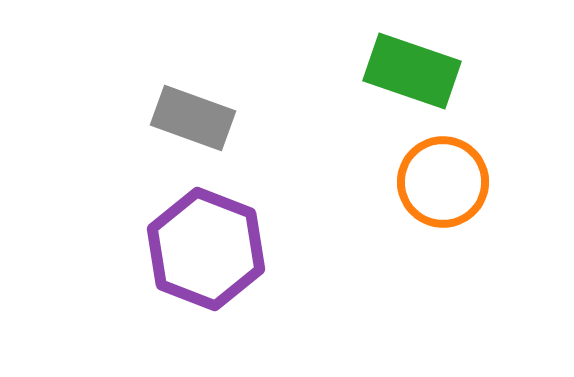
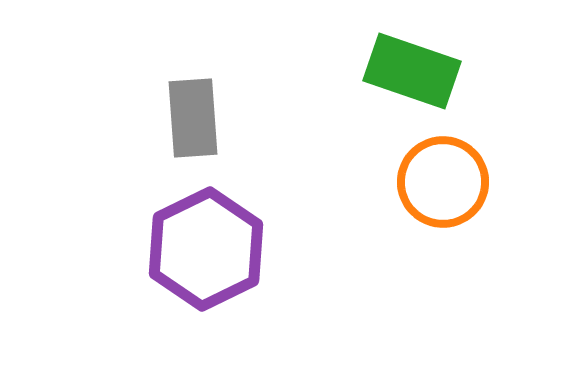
gray rectangle: rotated 66 degrees clockwise
purple hexagon: rotated 13 degrees clockwise
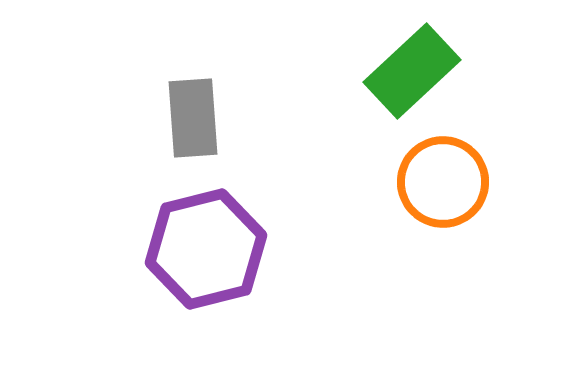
green rectangle: rotated 62 degrees counterclockwise
purple hexagon: rotated 12 degrees clockwise
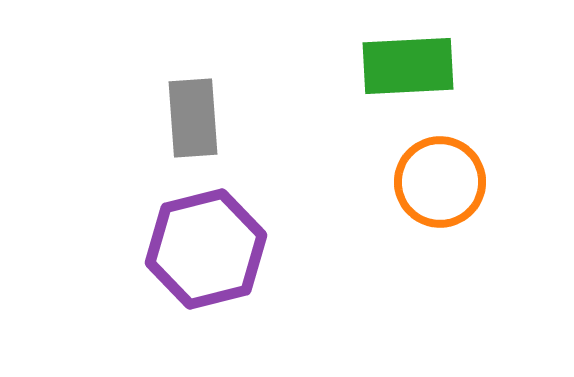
green rectangle: moved 4 px left, 5 px up; rotated 40 degrees clockwise
orange circle: moved 3 px left
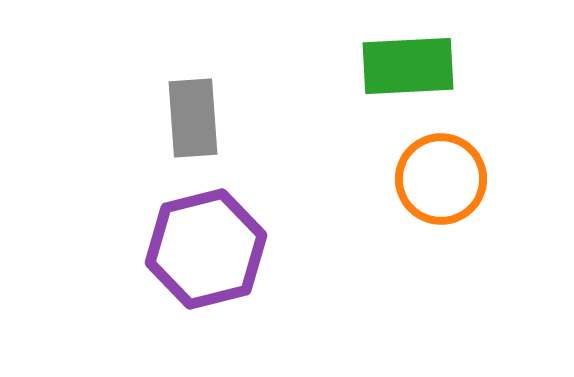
orange circle: moved 1 px right, 3 px up
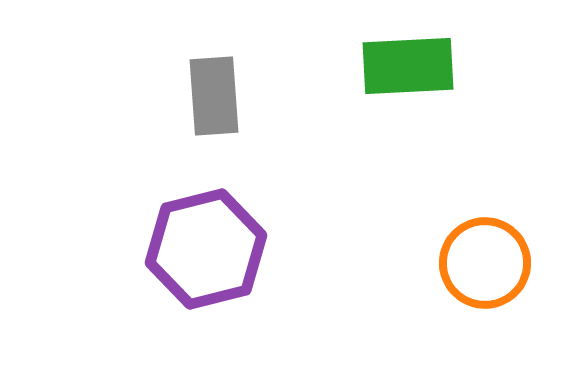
gray rectangle: moved 21 px right, 22 px up
orange circle: moved 44 px right, 84 px down
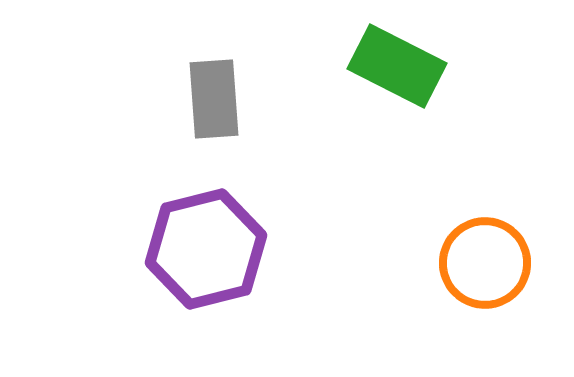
green rectangle: moved 11 px left; rotated 30 degrees clockwise
gray rectangle: moved 3 px down
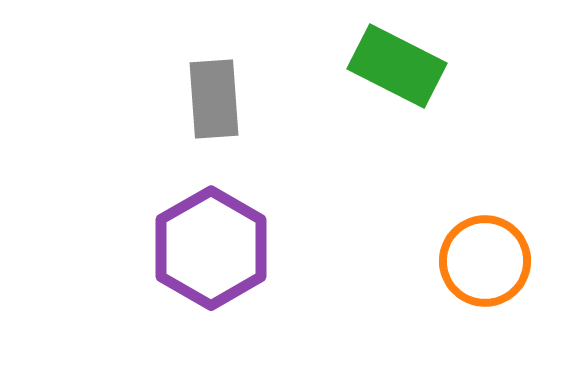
purple hexagon: moved 5 px right, 1 px up; rotated 16 degrees counterclockwise
orange circle: moved 2 px up
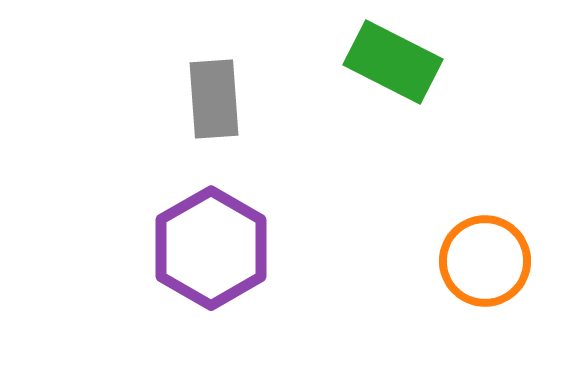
green rectangle: moved 4 px left, 4 px up
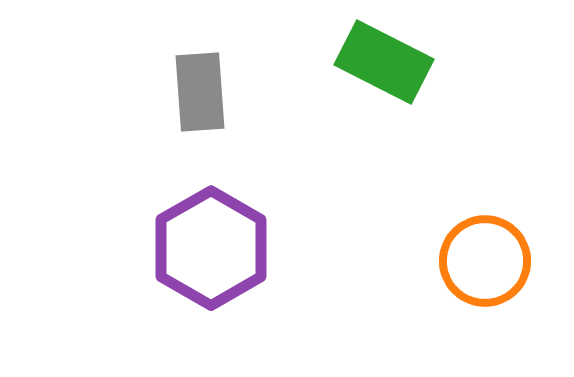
green rectangle: moved 9 px left
gray rectangle: moved 14 px left, 7 px up
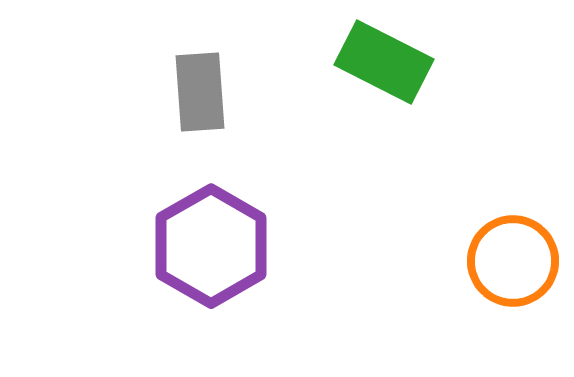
purple hexagon: moved 2 px up
orange circle: moved 28 px right
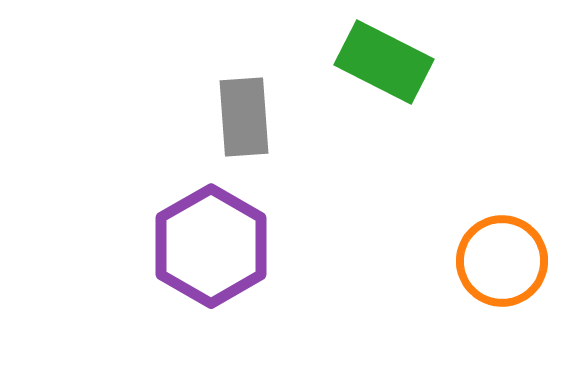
gray rectangle: moved 44 px right, 25 px down
orange circle: moved 11 px left
